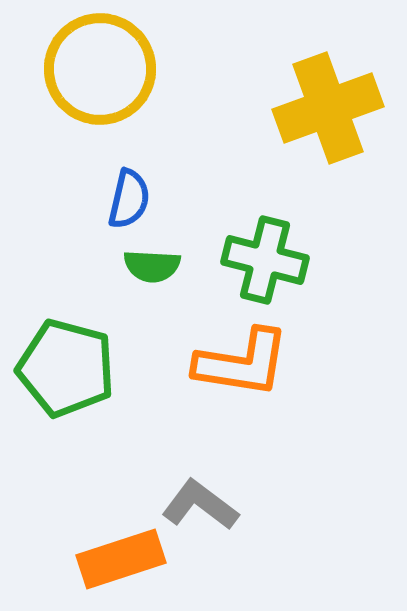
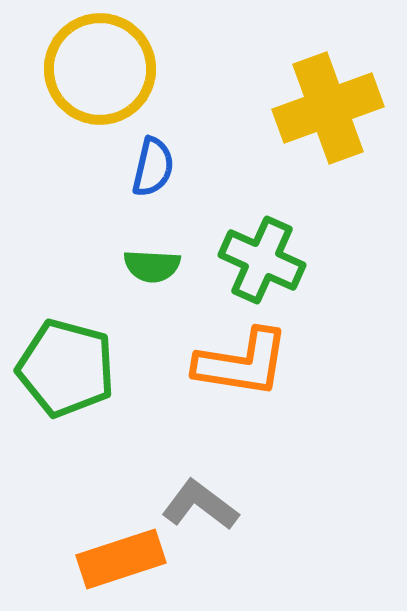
blue semicircle: moved 24 px right, 32 px up
green cross: moved 3 px left; rotated 10 degrees clockwise
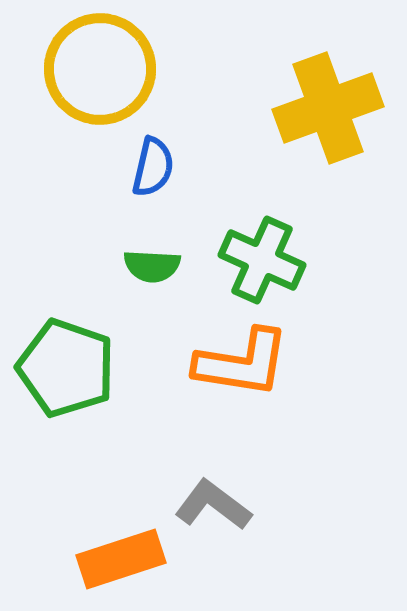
green pentagon: rotated 4 degrees clockwise
gray L-shape: moved 13 px right
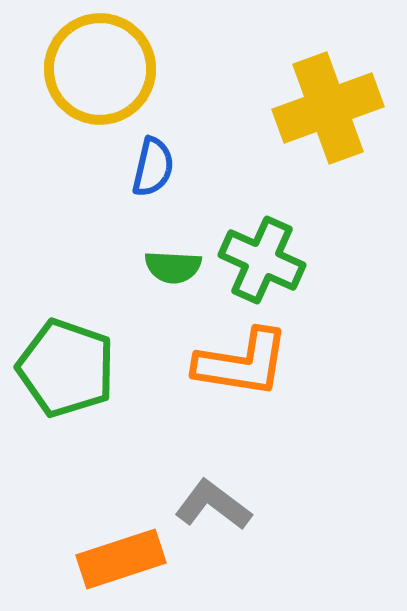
green semicircle: moved 21 px right, 1 px down
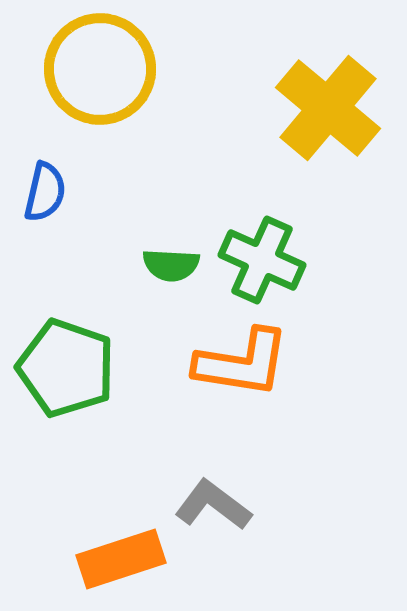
yellow cross: rotated 30 degrees counterclockwise
blue semicircle: moved 108 px left, 25 px down
green semicircle: moved 2 px left, 2 px up
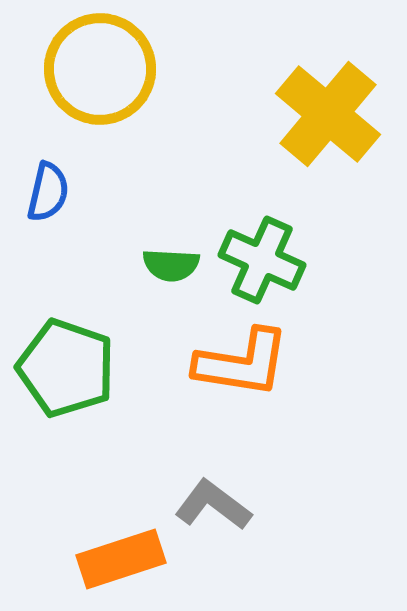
yellow cross: moved 6 px down
blue semicircle: moved 3 px right
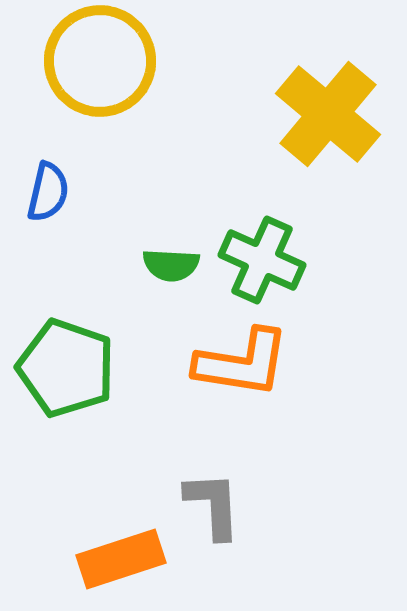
yellow circle: moved 8 px up
gray L-shape: rotated 50 degrees clockwise
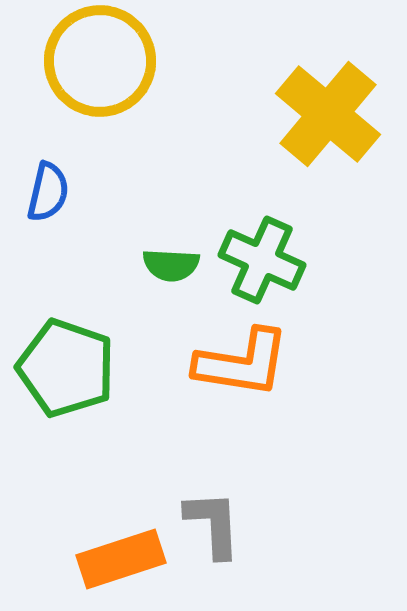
gray L-shape: moved 19 px down
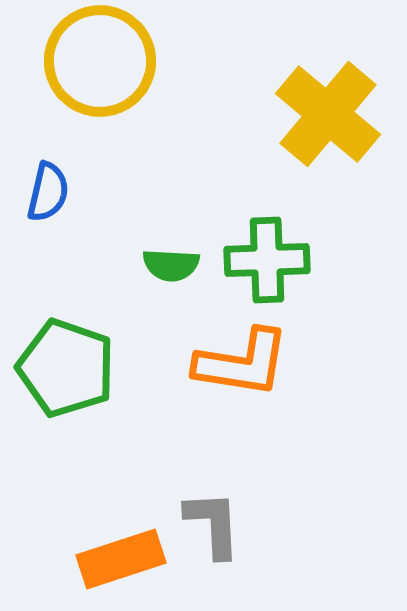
green cross: moved 5 px right; rotated 26 degrees counterclockwise
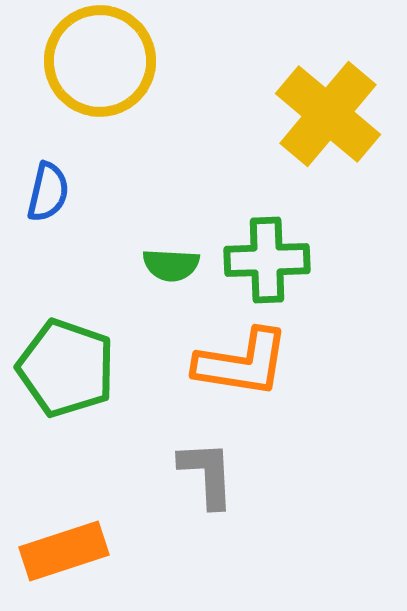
gray L-shape: moved 6 px left, 50 px up
orange rectangle: moved 57 px left, 8 px up
